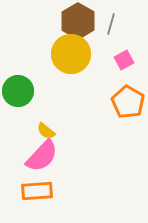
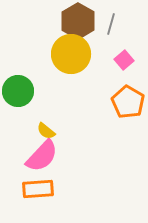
pink square: rotated 12 degrees counterclockwise
orange rectangle: moved 1 px right, 2 px up
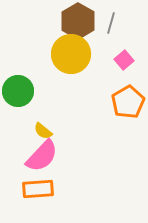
gray line: moved 1 px up
orange pentagon: rotated 12 degrees clockwise
yellow semicircle: moved 3 px left
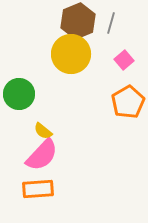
brown hexagon: rotated 8 degrees clockwise
green circle: moved 1 px right, 3 px down
pink semicircle: moved 1 px up
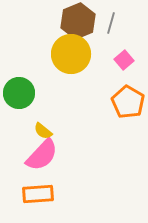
green circle: moved 1 px up
orange pentagon: rotated 12 degrees counterclockwise
orange rectangle: moved 5 px down
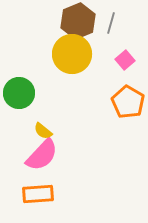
yellow circle: moved 1 px right
pink square: moved 1 px right
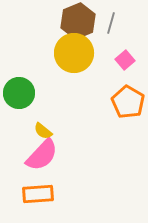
yellow circle: moved 2 px right, 1 px up
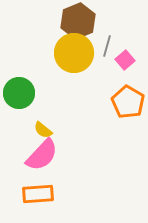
gray line: moved 4 px left, 23 px down
yellow semicircle: moved 1 px up
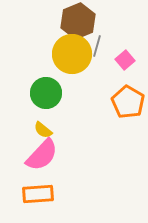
gray line: moved 10 px left
yellow circle: moved 2 px left, 1 px down
green circle: moved 27 px right
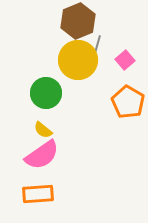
yellow circle: moved 6 px right, 6 px down
pink semicircle: rotated 12 degrees clockwise
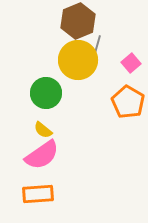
pink square: moved 6 px right, 3 px down
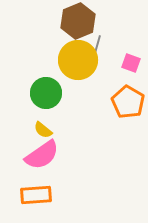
pink square: rotated 30 degrees counterclockwise
orange rectangle: moved 2 px left, 1 px down
